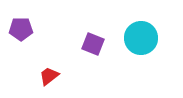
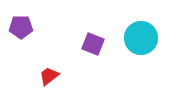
purple pentagon: moved 2 px up
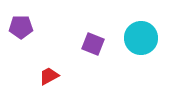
red trapezoid: rotated 10 degrees clockwise
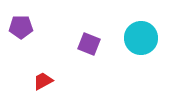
purple square: moved 4 px left
red trapezoid: moved 6 px left, 5 px down
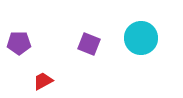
purple pentagon: moved 2 px left, 16 px down
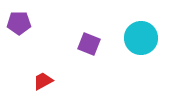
purple pentagon: moved 20 px up
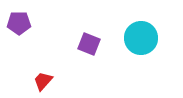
red trapezoid: rotated 20 degrees counterclockwise
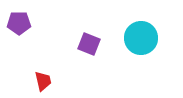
red trapezoid: rotated 125 degrees clockwise
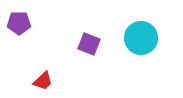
red trapezoid: rotated 60 degrees clockwise
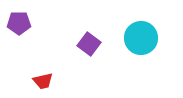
purple square: rotated 15 degrees clockwise
red trapezoid: rotated 30 degrees clockwise
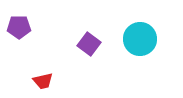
purple pentagon: moved 4 px down
cyan circle: moved 1 px left, 1 px down
